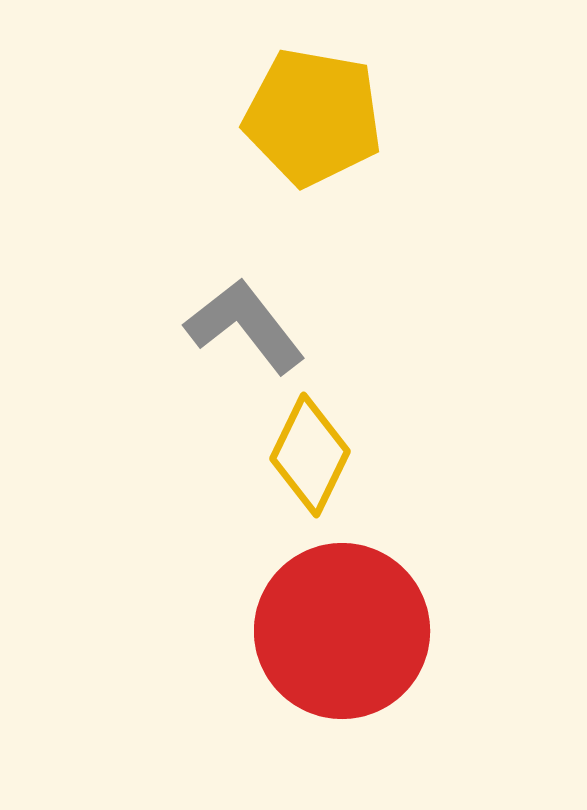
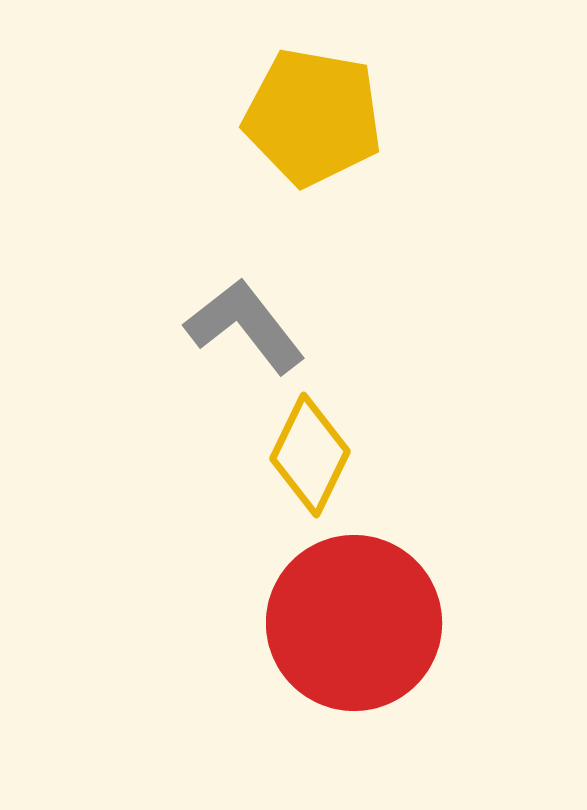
red circle: moved 12 px right, 8 px up
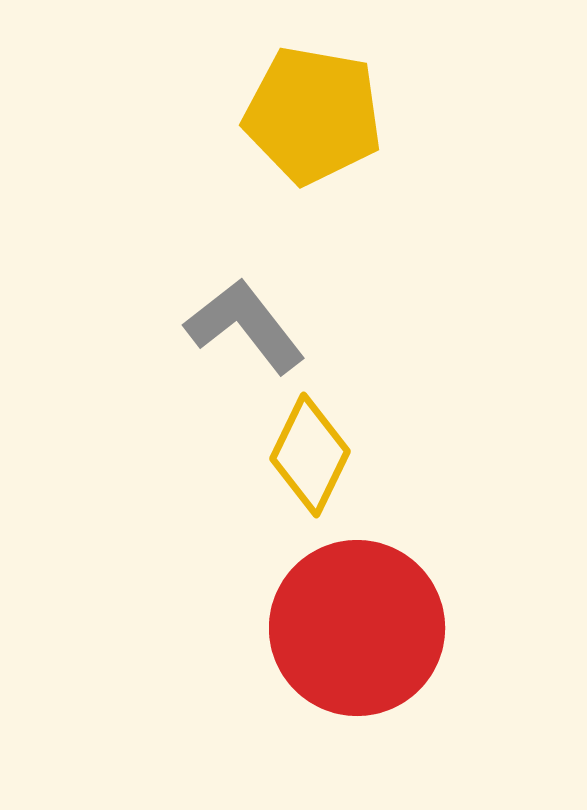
yellow pentagon: moved 2 px up
red circle: moved 3 px right, 5 px down
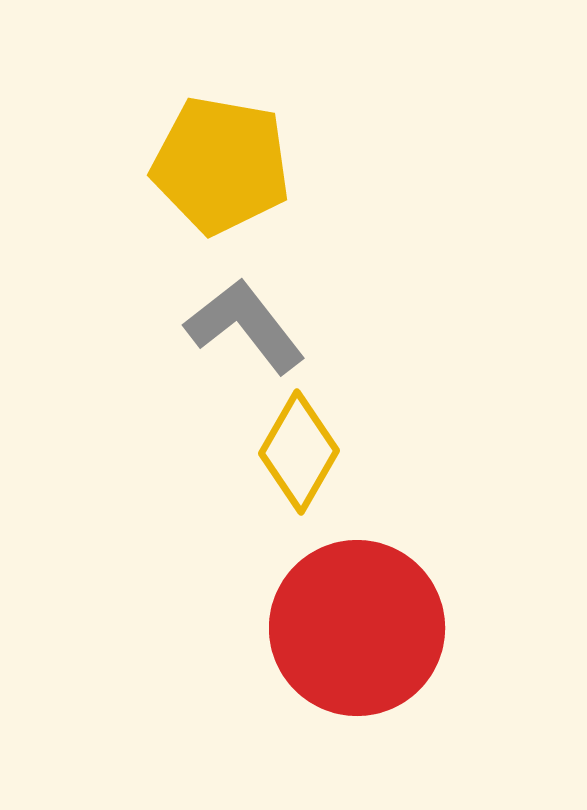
yellow pentagon: moved 92 px left, 50 px down
yellow diamond: moved 11 px left, 3 px up; rotated 4 degrees clockwise
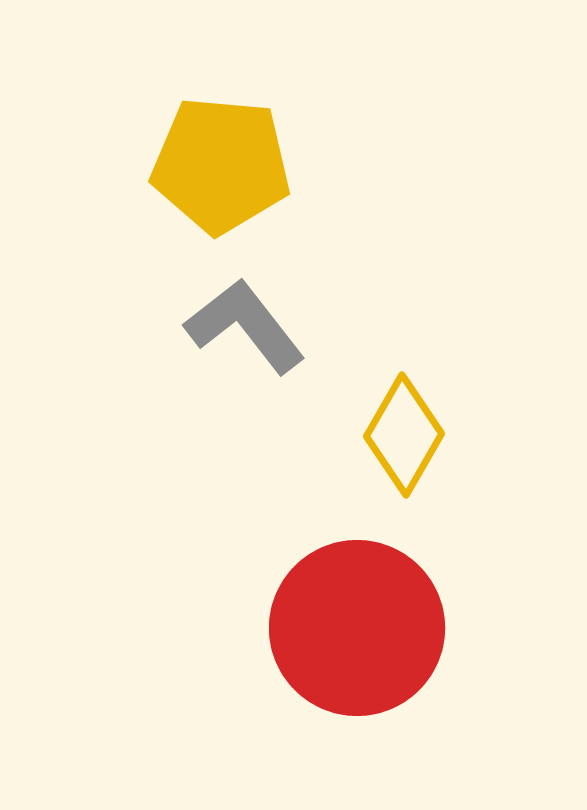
yellow pentagon: rotated 5 degrees counterclockwise
yellow diamond: moved 105 px right, 17 px up
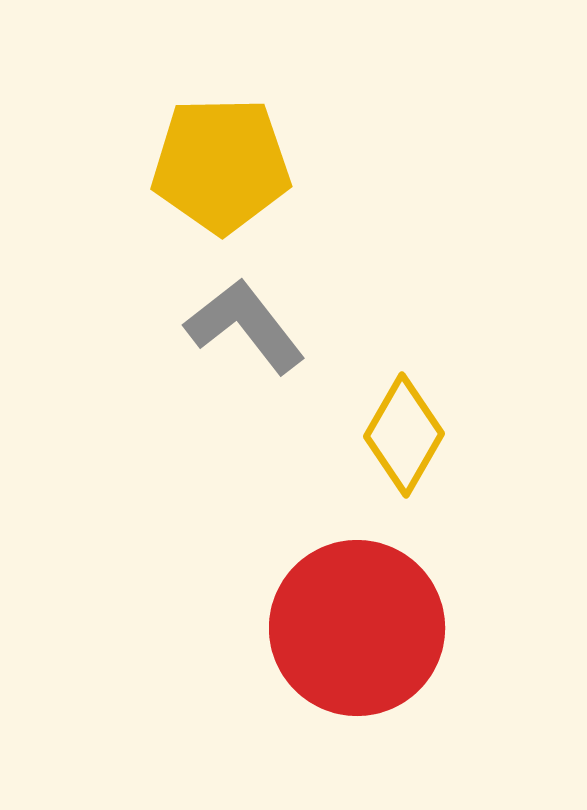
yellow pentagon: rotated 6 degrees counterclockwise
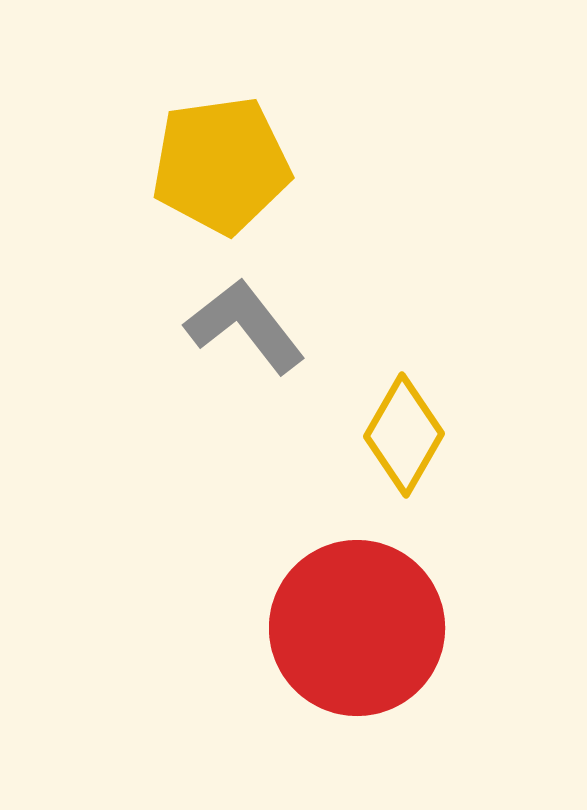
yellow pentagon: rotated 7 degrees counterclockwise
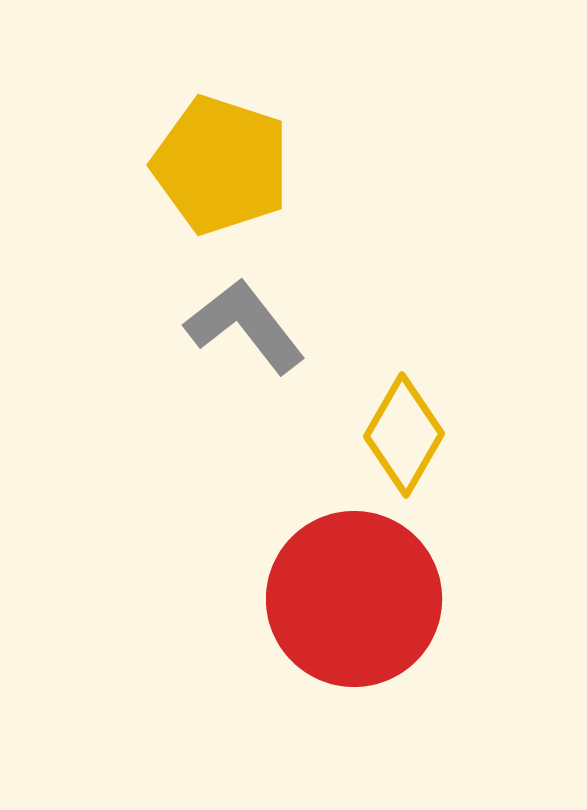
yellow pentagon: rotated 26 degrees clockwise
red circle: moved 3 px left, 29 px up
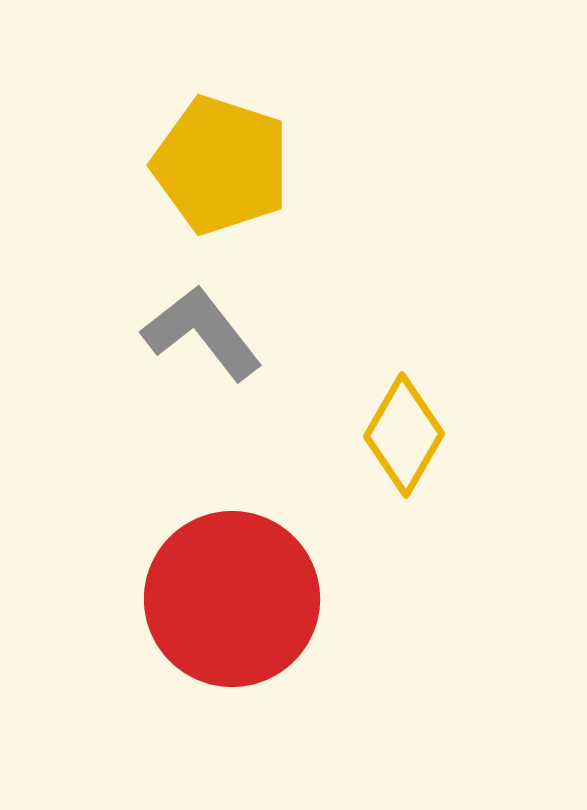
gray L-shape: moved 43 px left, 7 px down
red circle: moved 122 px left
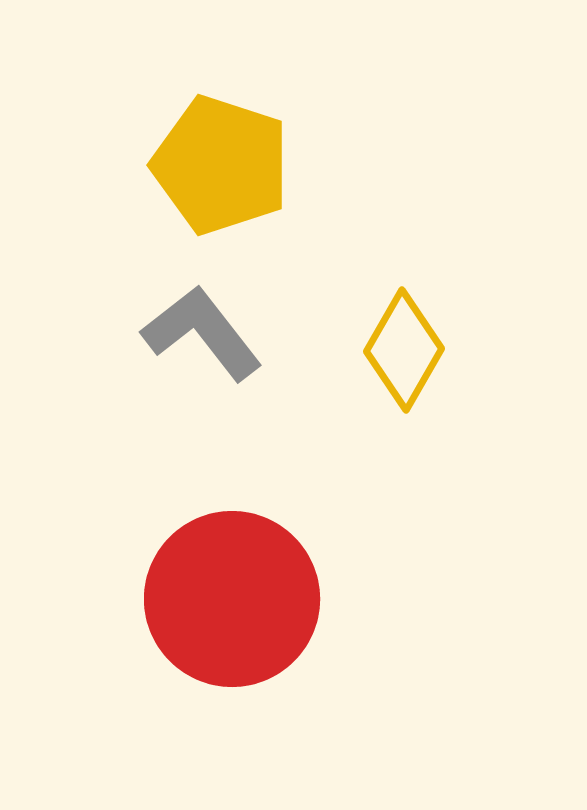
yellow diamond: moved 85 px up
